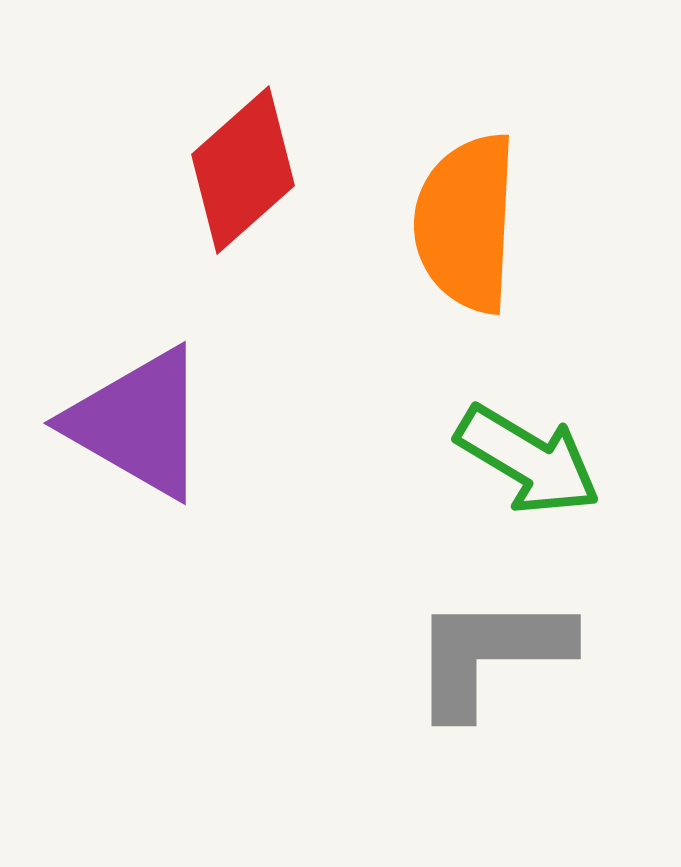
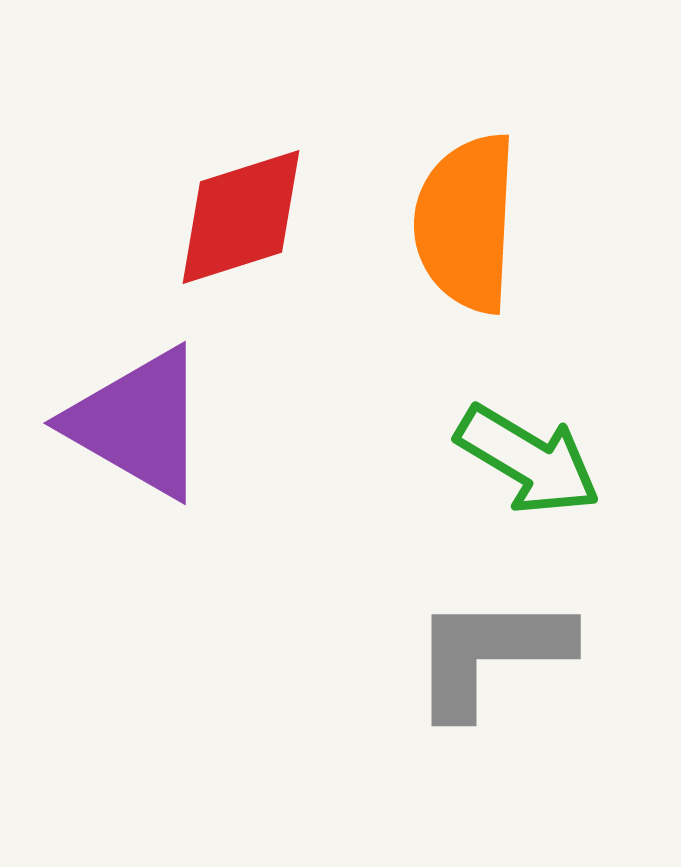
red diamond: moved 2 px left, 47 px down; rotated 24 degrees clockwise
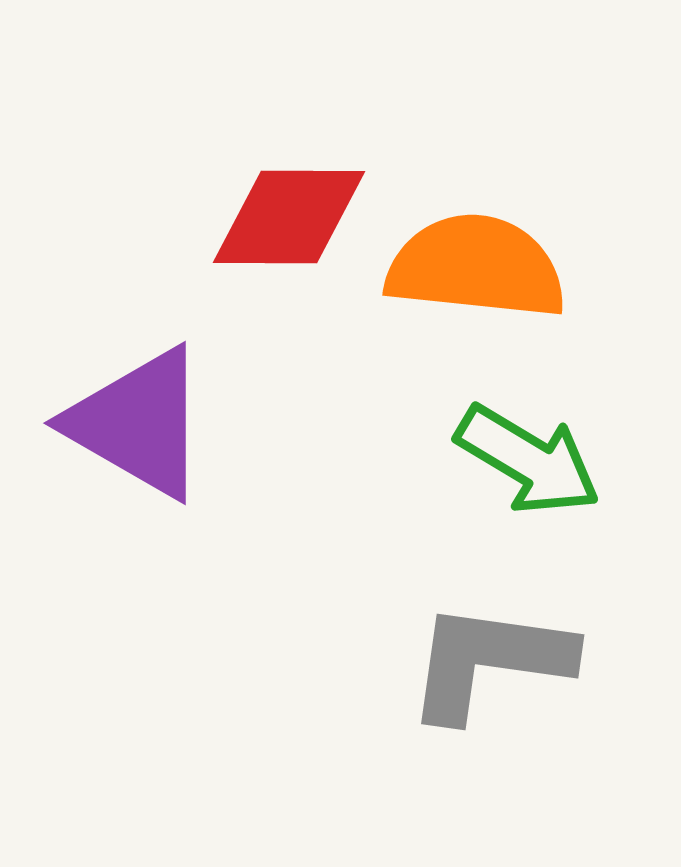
red diamond: moved 48 px right; rotated 18 degrees clockwise
orange semicircle: moved 10 px right, 44 px down; rotated 93 degrees clockwise
gray L-shape: moved 1 px left, 7 px down; rotated 8 degrees clockwise
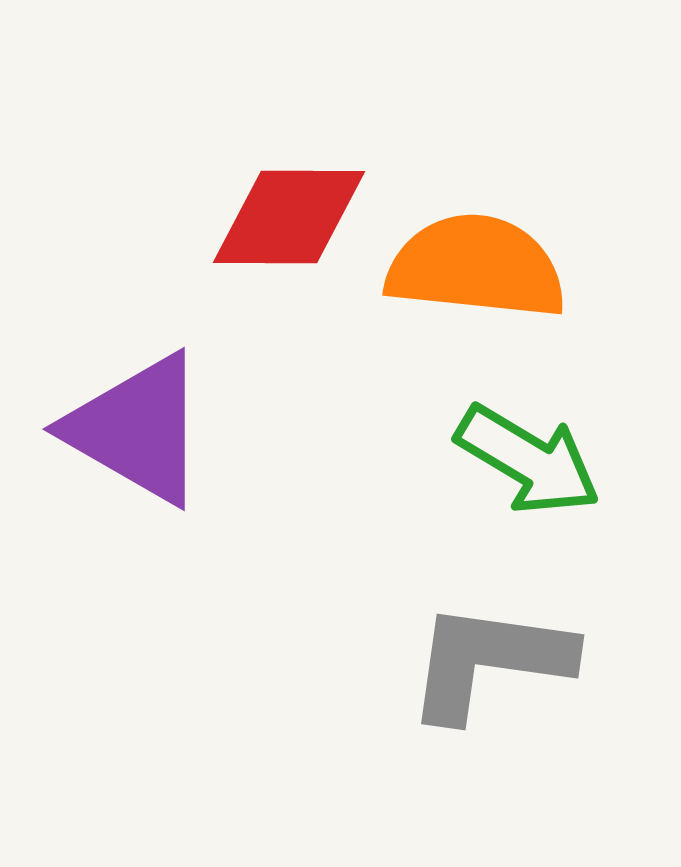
purple triangle: moved 1 px left, 6 px down
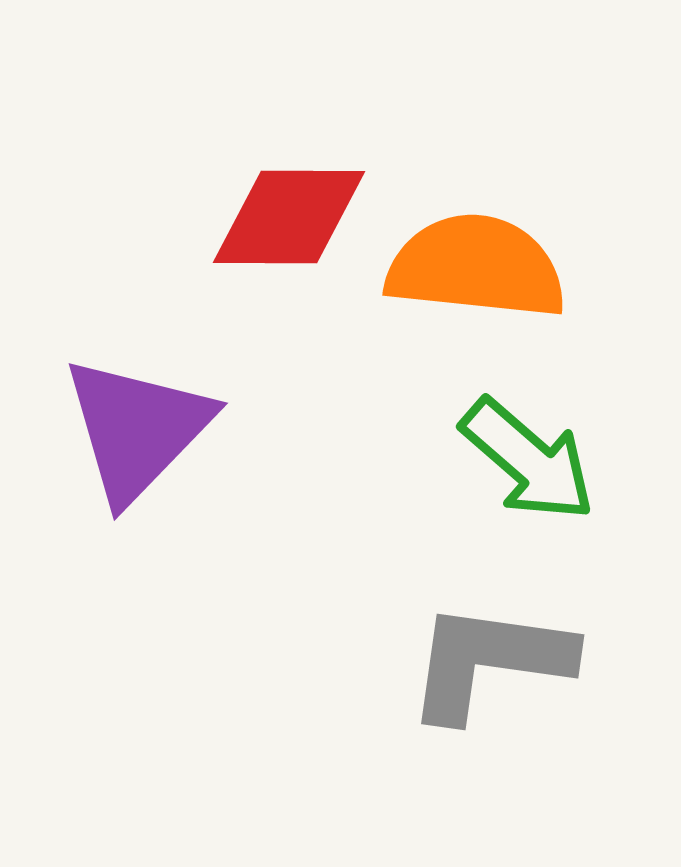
purple triangle: rotated 44 degrees clockwise
green arrow: rotated 10 degrees clockwise
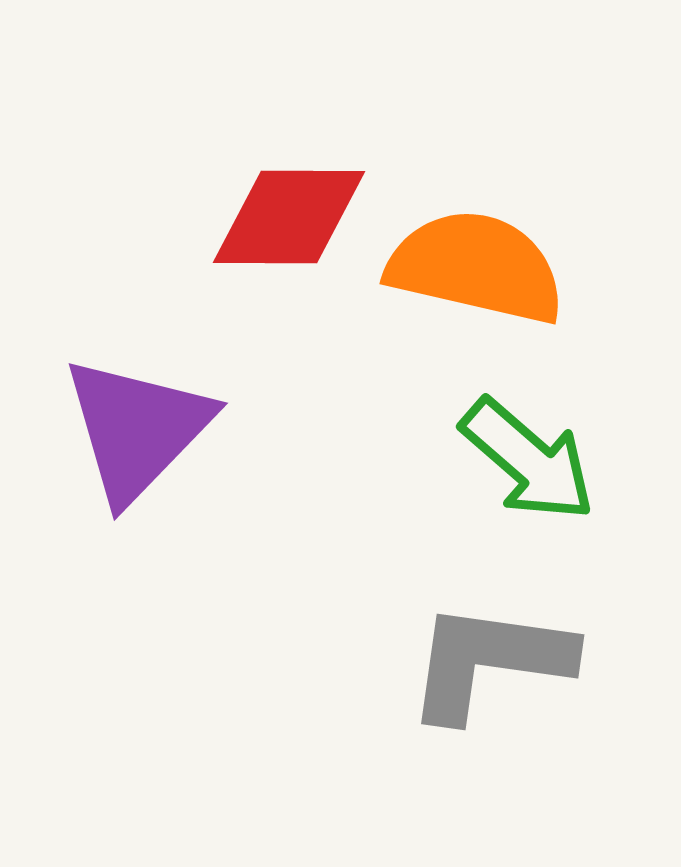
orange semicircle: rotated 7 degrees clockwise
